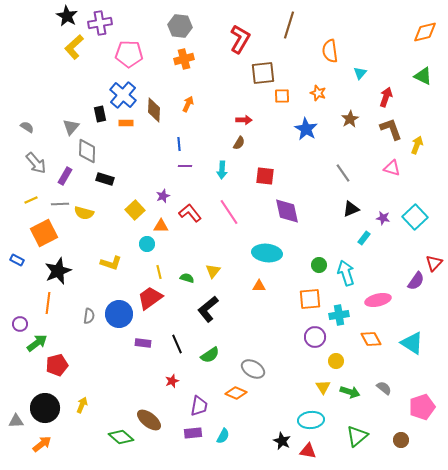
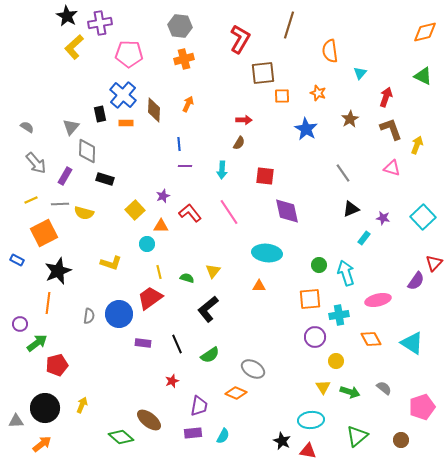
cyan square at (415, 217): moved 8 px right
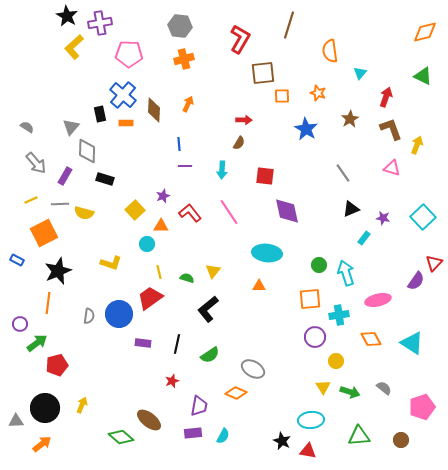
black line at (177, 344): rotated 36 degrees clockwise
green triangle at (357, 436): moved 2 px right; rotated 35 degrees clockwise
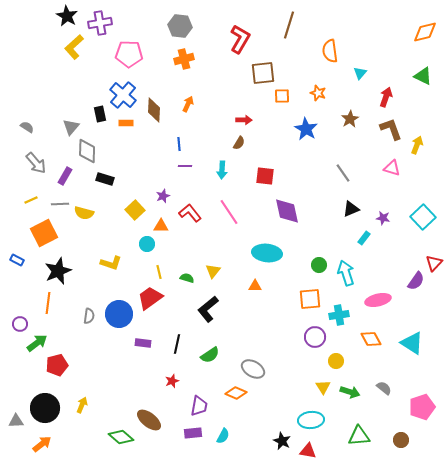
orange triangle at (259, 286): moved 4 px left
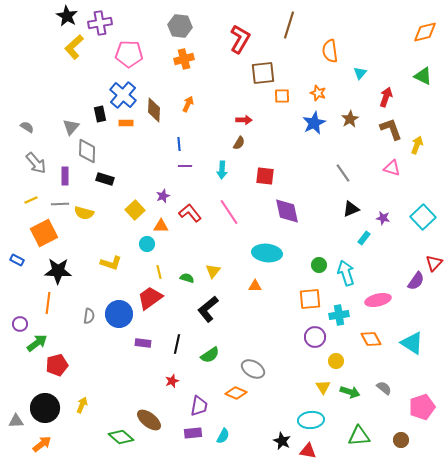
blue star at (306, 129): moved 8 px right, 6 px up; rotated 15 degrees clockwise
purple rectangle at (65, 176): rotated 30 degrees counterclockwise
black star at (58, 271): rotated 24 degrees clockwise
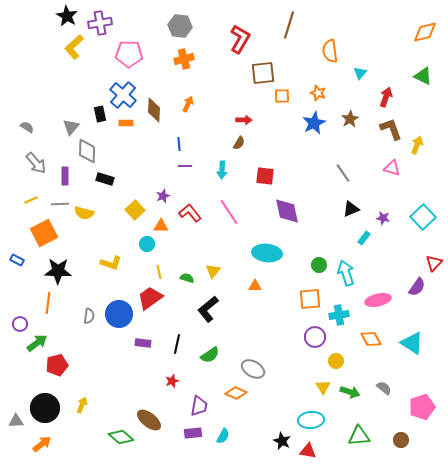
purple semicircle at (416, 281): moved 1 px right, 6 px down
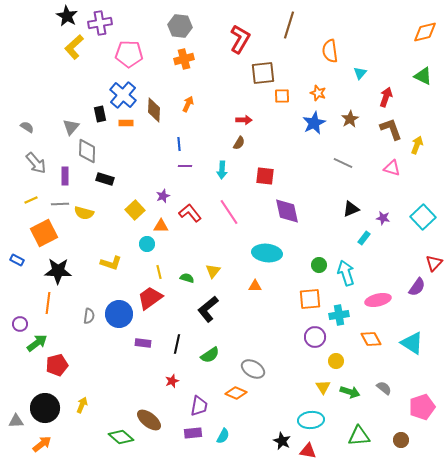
gray line at (343, 173): moved 10 px up; rotated 30 degrees counterclockwise
